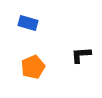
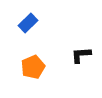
blue rectangle: rotated 60 degrees counterclockwise
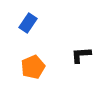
blue rectangle: rotated 12 degrees counterclockwise
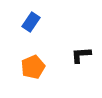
blue rectangle: moved 3 px right, 1 px up
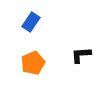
orange pentagon: moved 4 px up
